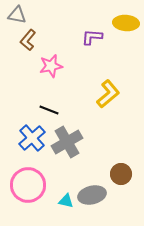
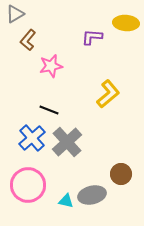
gray triangle: moved 2 px left, 1 px up; rotated 42 degrees counterclockwise
gray cross: rotated 12 degrees counterclockwise
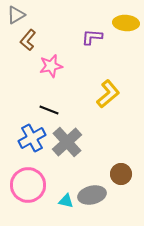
gray triangle: moved 1 px right, 1 px down
blue cross: rotated 12 degrees clockwise
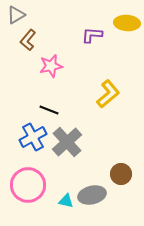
yellow ellipse: moved 1 px right
purple L-shape: moved 2 px up
blue cross: moved 1 px right, 1 px up
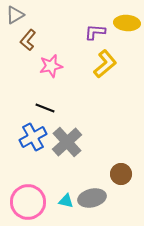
gray triangle: moved 1 px left
purple L-shape: moved 3 px right, 3 px up
yellow L-shape: moved 3 px left, 30 px up
black line: moved 4 px left, 2 px up
pink circle: moved 17 px down
gray ellipse: moved 3 px down
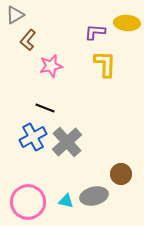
yellow L-shape: rotated 48 degrees counterclockwise
gray ellipse: moved 2 px right, 2 px up
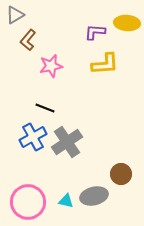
yellow L-shape: rotated 84 degrees clockwise
gray cross: rotated 8 degrees clockwise
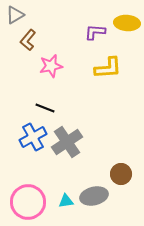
yellow L-shape: moved 3 px right, 4 px down
cyan triangle: rotated 21 degrees counterclockwise
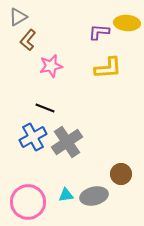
gray triangle: moved 3 px right, 2 px down
purple L-shape: moved 4 px right
cyan triangle: moved 6 px up
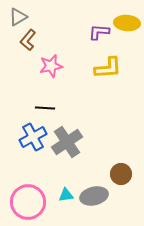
black line: rotated 18 degrees counterclockwise
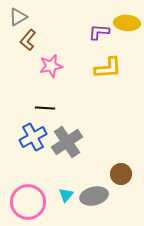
cyan triangle: rotated 42 degrees counterclockwise
